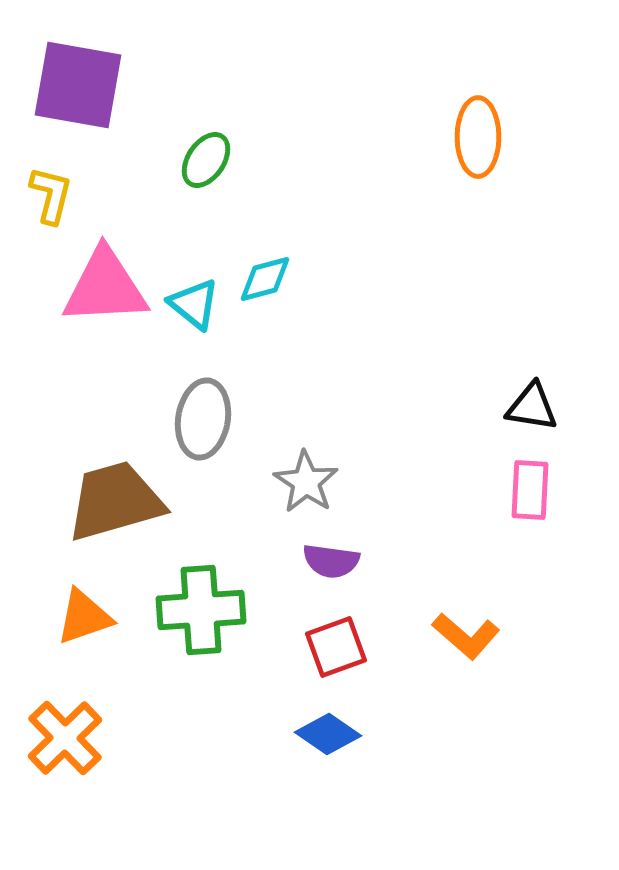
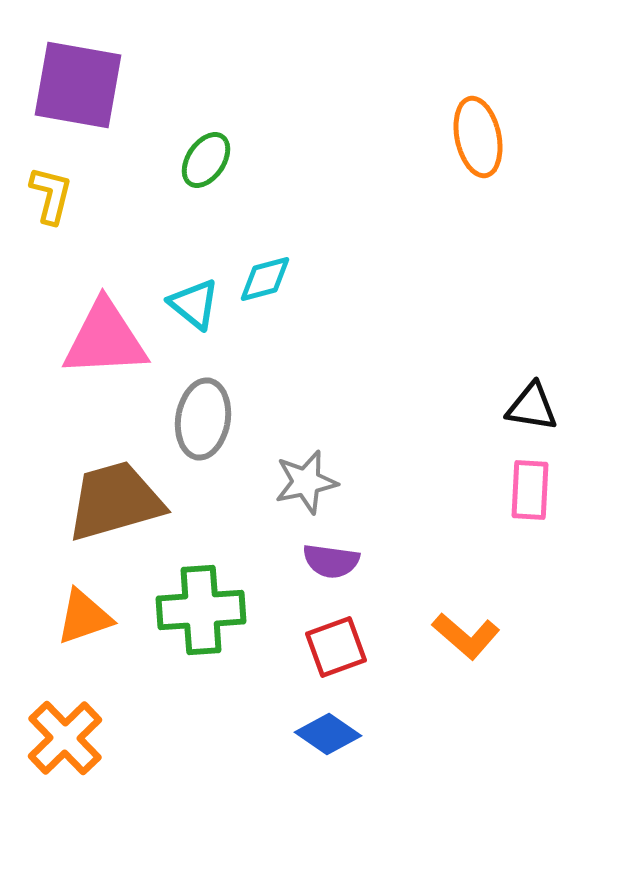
orange ellipse: rotated 12 degrees counterclockwise
pink triangle: moved 52 px down
gray star: rotated 26 degrees clockwise
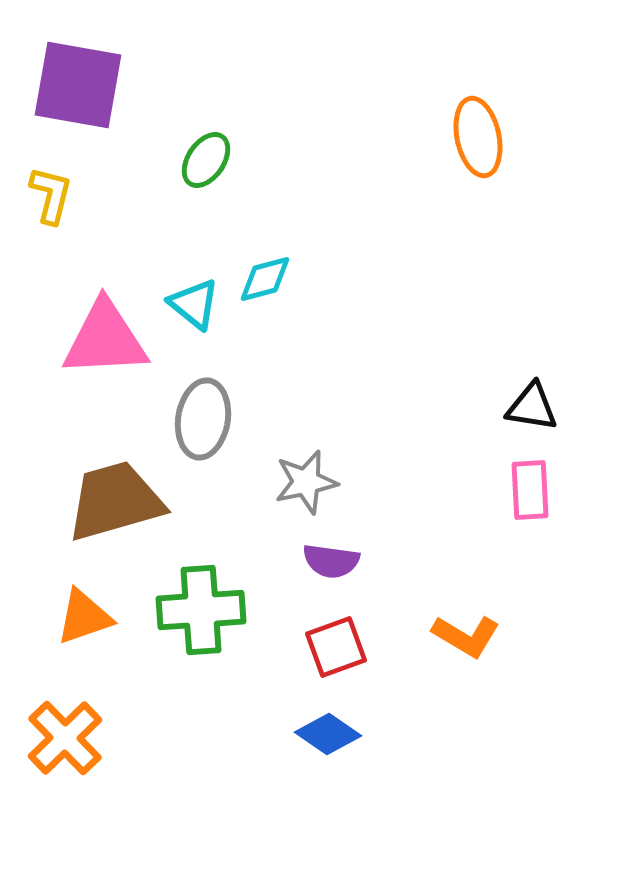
pink rectangle: rotated 6 degrees counterclockwise
orange L-shape: rotated 10 degrees counterclockwise
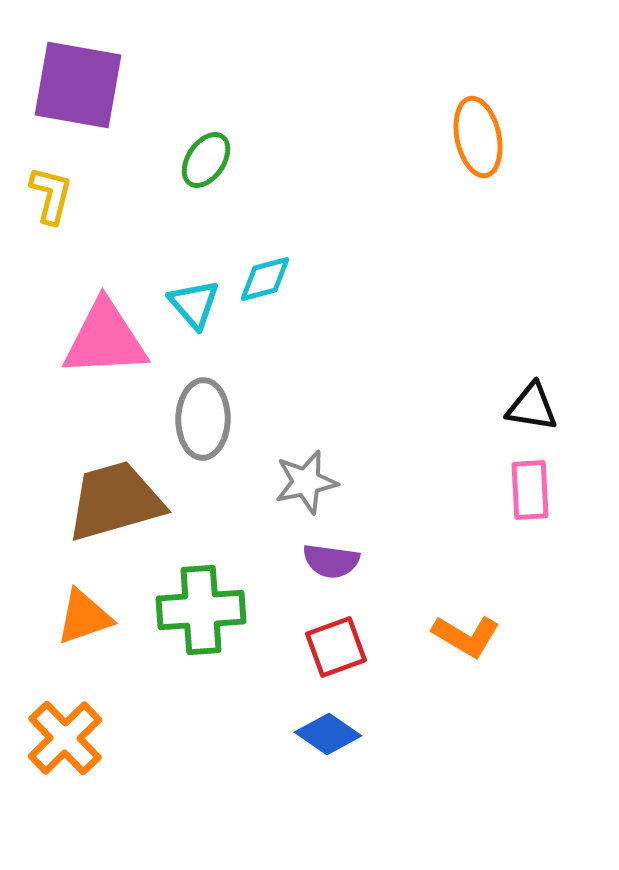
cyan triangle: rotated 10 degrees clockwise
gray ellipse: rotated 8 degrees counterclockwise
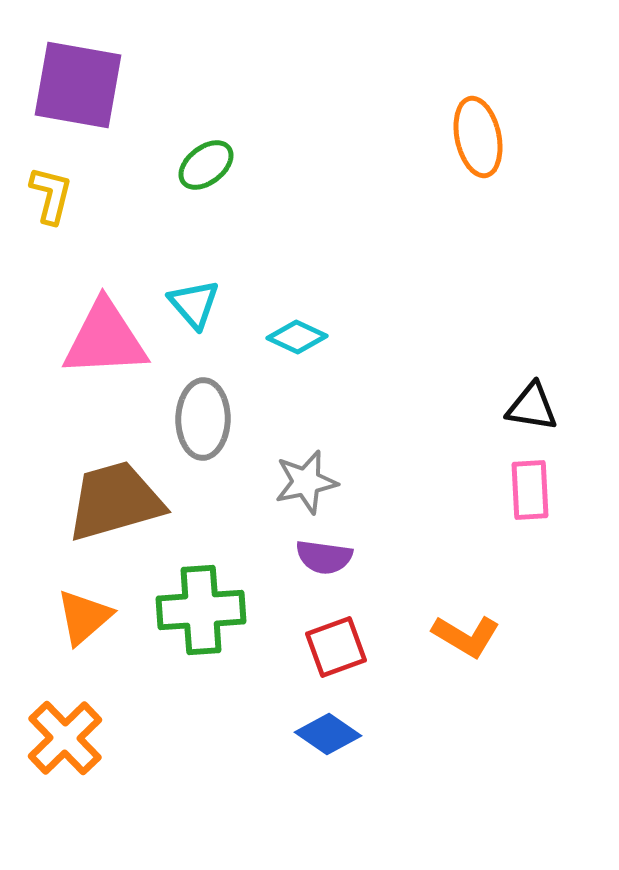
green ellipse: moved 5 px down; rotated 18 degrees clockwise
cyan diamond: moved 32 px right, 58 px down; rotated 40 degrees clockwise
purple semicircle: moved 7 px left, 4 px up
orange triangle: rotated 22 degrees counterclockwise
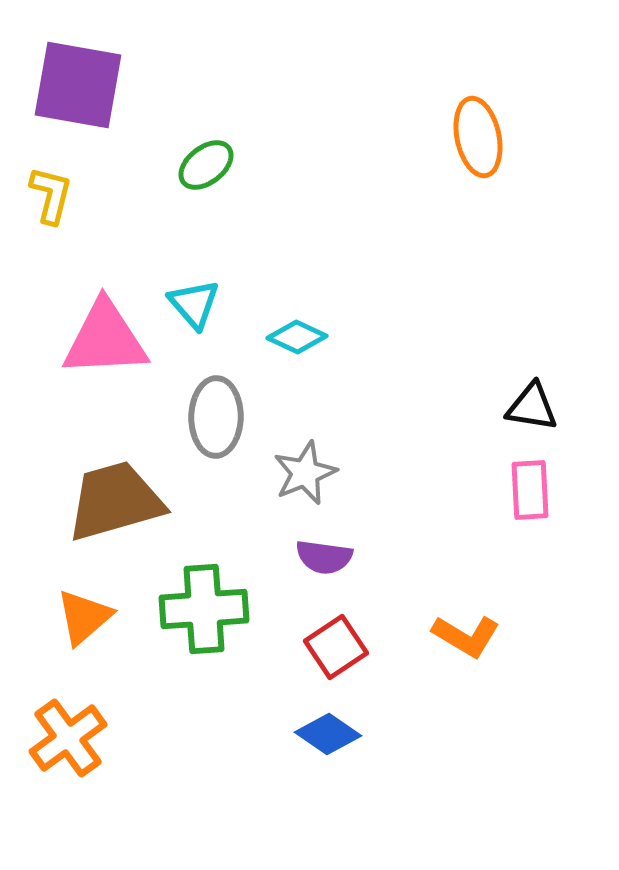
gray ellipse: moved 13 px right, 2 px up
gray star: moved 1 px left, 9 px up; rotated 10 degrees counterclockwise
green cross: moved 3 px right, 1 px up
red square: rotated 14 degrees counterclockwise
orange cross: moved 3 px right; rotated 8 degrees clockwise
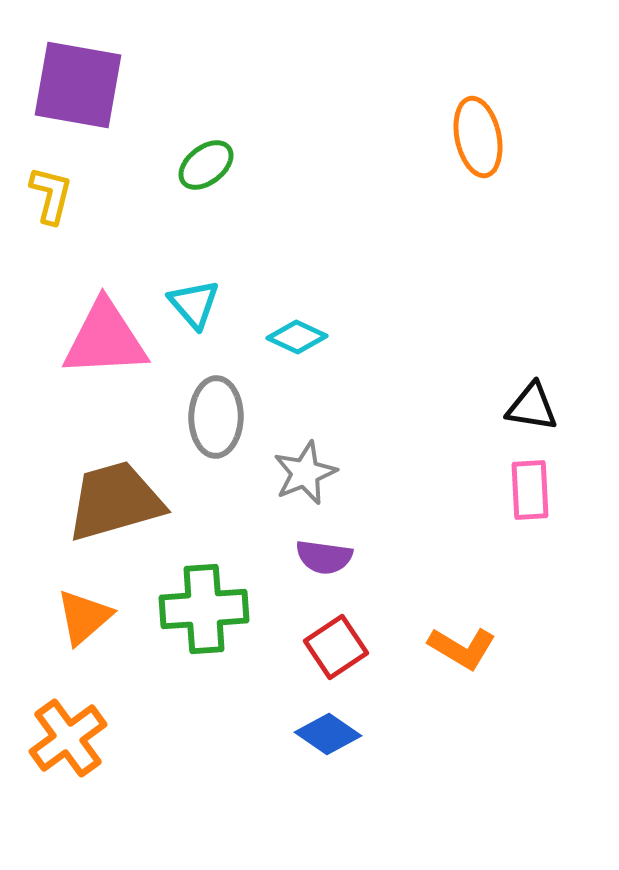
orange L-shape: moved 4 px left, 12 px down
